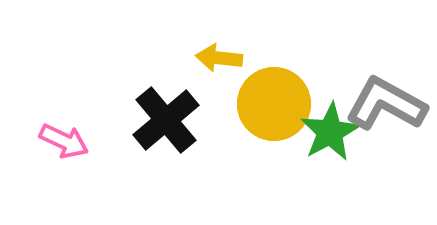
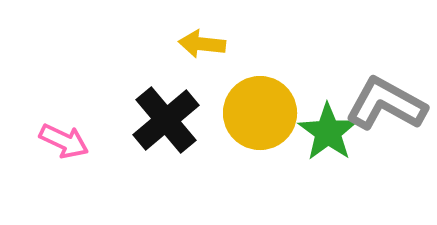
yellow arrow: moved 17 px left, 14 px up
yellow circle: moved 14 px left, 9 px down
green star: moved 2 px left; rotated 8 degrees counterclockwise
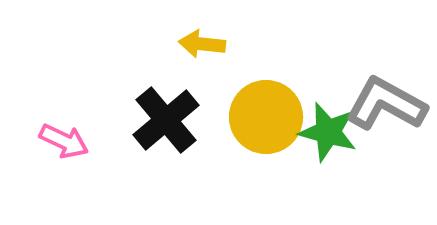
yellow circle: moved 6 px right, 4 px down
green star: rotated 20 degrees counterclockwise
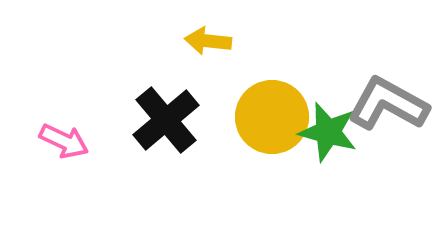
yellow arrow: moved 6 px right, 3 px up
gray L-shape: moved 2 px right
yellow circle: moved 6 px right
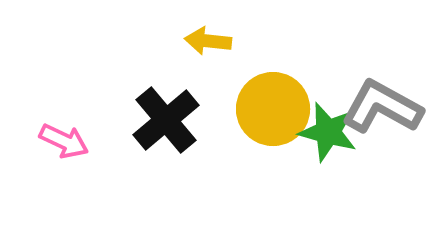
gray L-shape: moved 6 px left, 3 px down
yellow circle: moved 1 px right, 8 px up
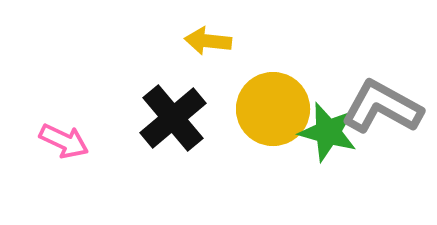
black cross: moved 7 px right, 2 px up
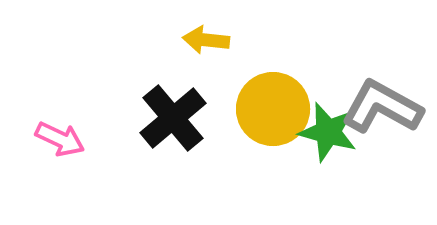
yellow arrow: moved 2 px left, 1 px up
pink arrow: moved 4 px left, 2 px up
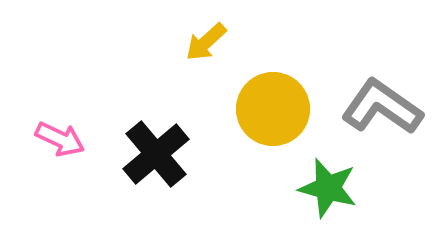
yellow arrow: moved 2 px down; rotated 48 degrees counterclockwise
gray L-shape: rotated 6 degrees clockwise
black cross: moved 17 px left, 36 px down
green star: moved 56 px down
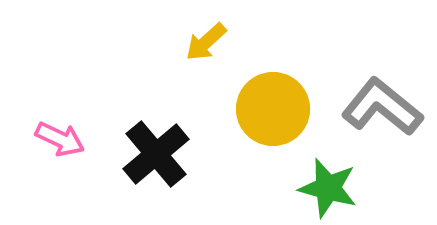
gray L-shape: rotated 4 degrees clockwise
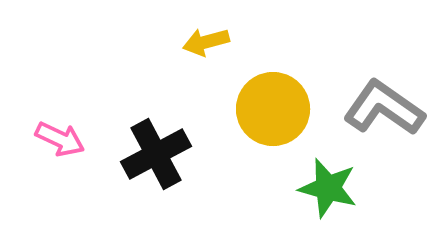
yellow arrow: rotated 27 degrees clockwise
gray L-shape: moved 2 px right, 1 px down; rotated 4 degrees counterclockwise
black cross: rotated 12 degrees clockwise
